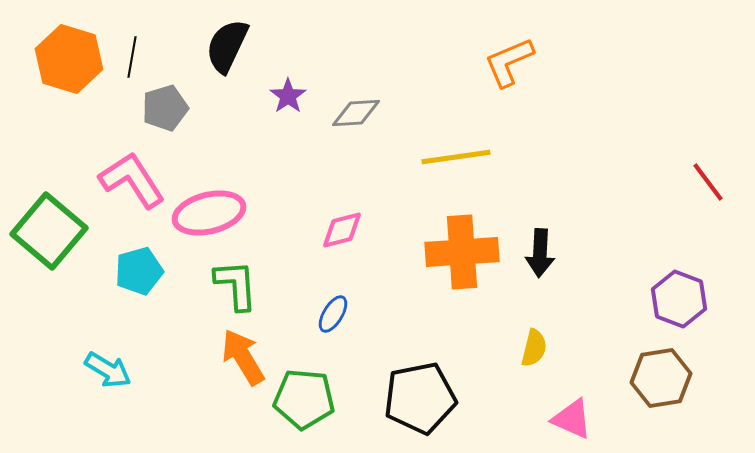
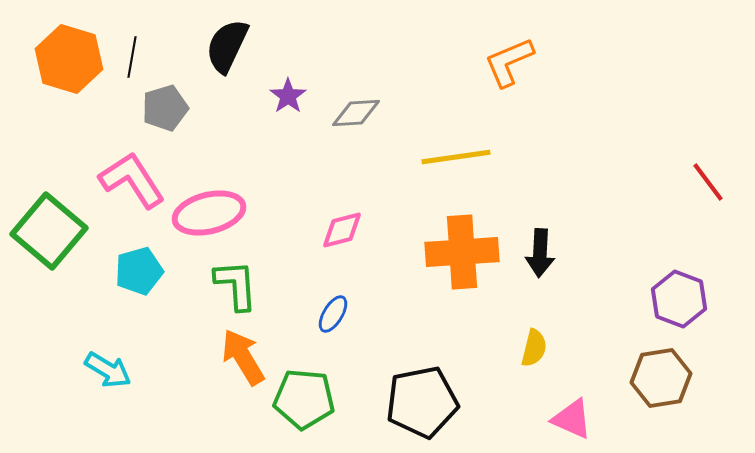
black pentagon: moved 2 px right, 4 px down
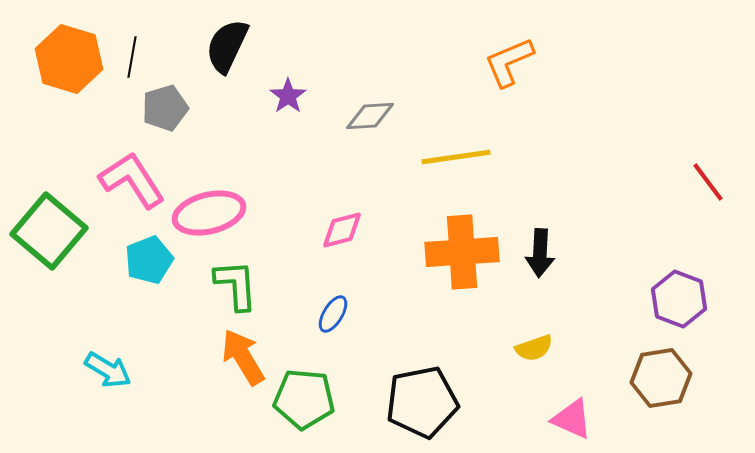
gray diamond: moved 14 px right, 3 px down
cyan pentagon: moved 10 px right, 11 px up; rotated 6 degrees counterclockwise
yellow semicircle: rotated 57 degrees clockwise
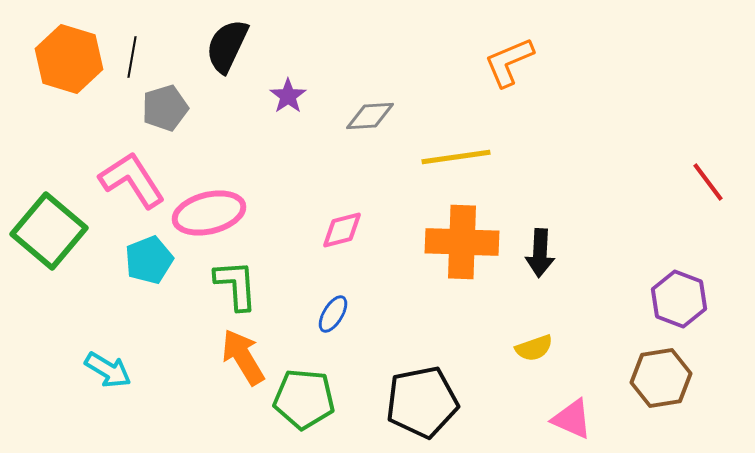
orange cross: moved 10 px up; rotated 6 degrees clockwise
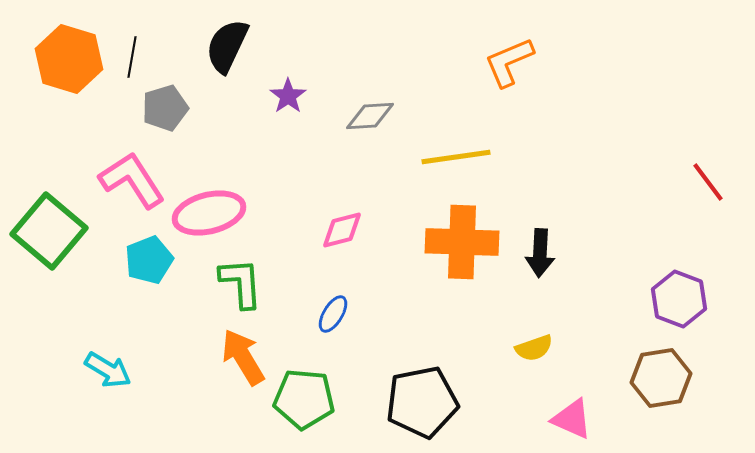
green L-shape: moved 5 px right, 2 px up
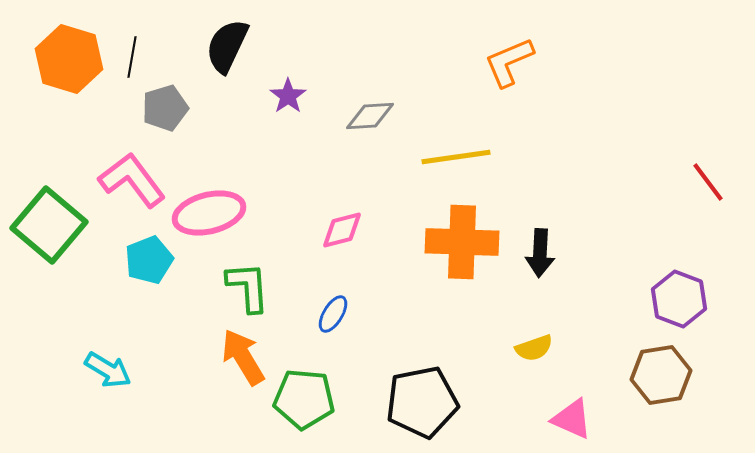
pink L-shape: rotated 4 degrees counterclockwise
green square: moved 6 px up
green L-shape: moved 7 px right, 4 px down
brown hexagon: moved 3 px up
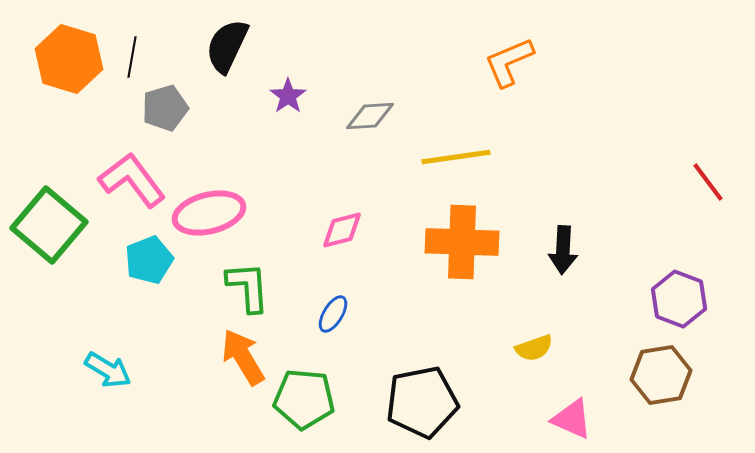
black arrow: moved 23 px right, 3 px up
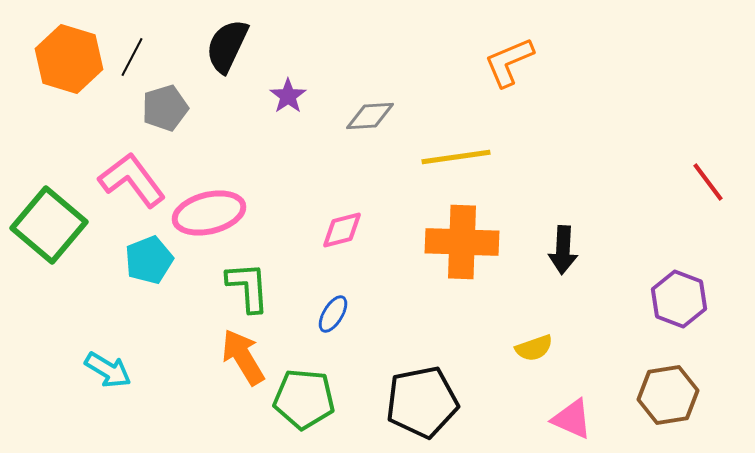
black line: rotated 18 degrees clockwise
brown hexagon: moved 7 px right, 20 px down
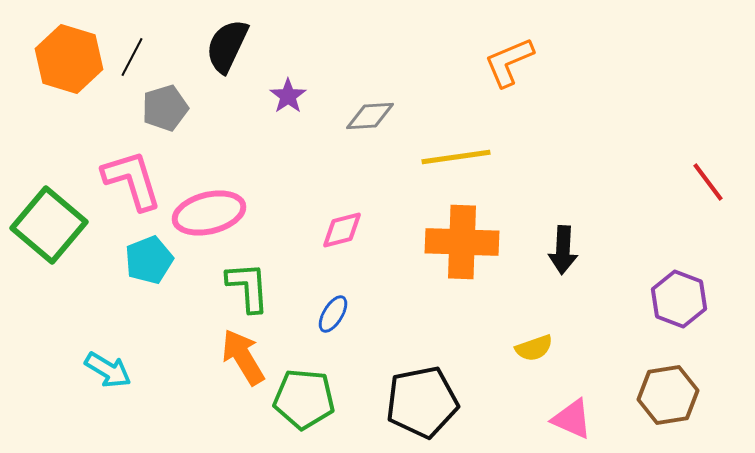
pink L-shape: rotated 20 degrees clockwise
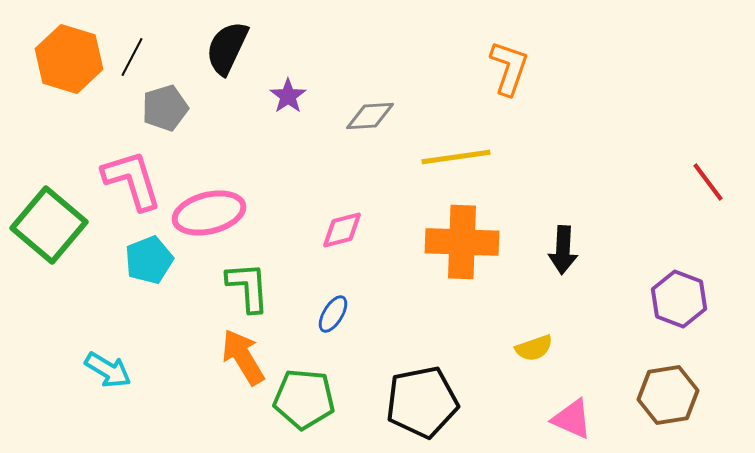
black semicircle: moved 2 px down
orange L-shape: moved 6 px down; rotated 132 degrees clockwise
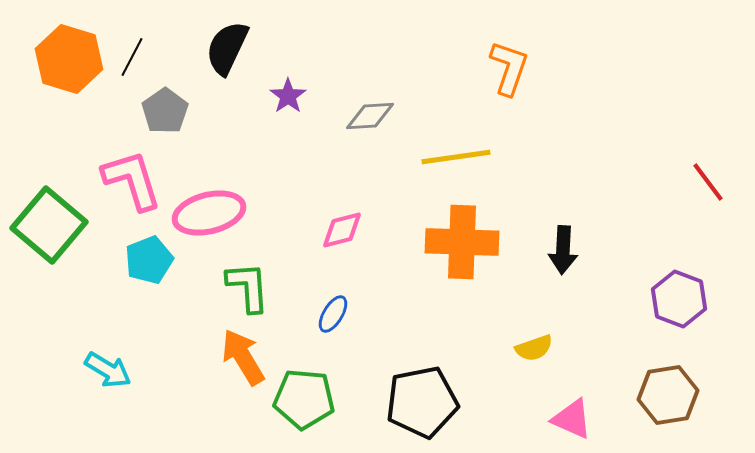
gray pentagon: moved 3 px down; rotated 18 degrees counterclockwise
